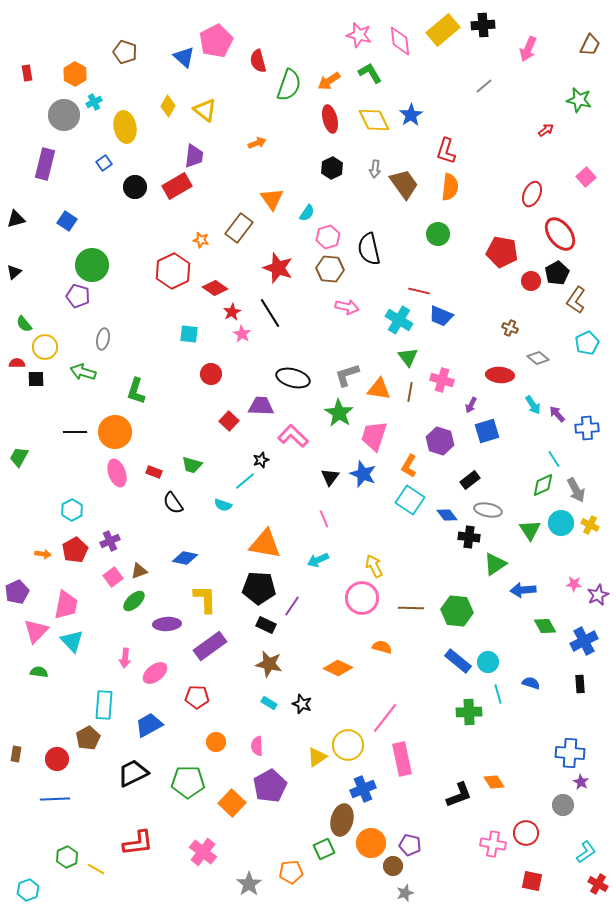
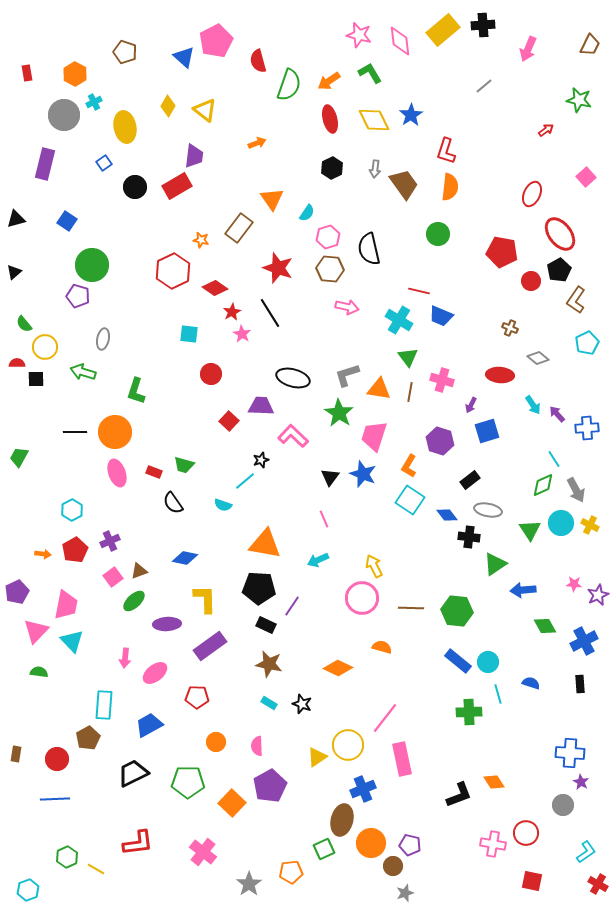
black pentagon at (557, 273): moved 2 px right, 3 px up
green trapezoid at (192, 465): moved 8 px left
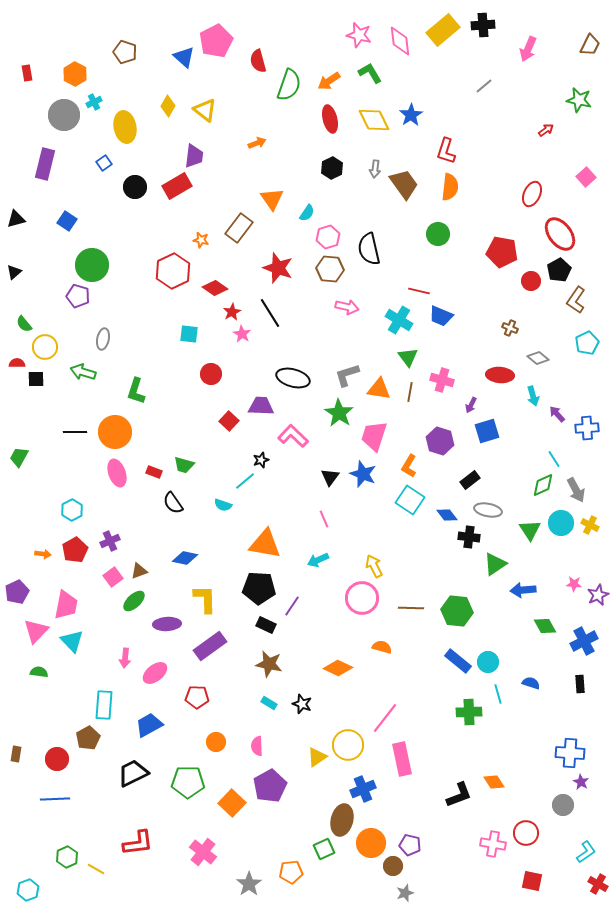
cyan arrow at (533, 405): moved 9 px up; rotated 18 degrees clockwise
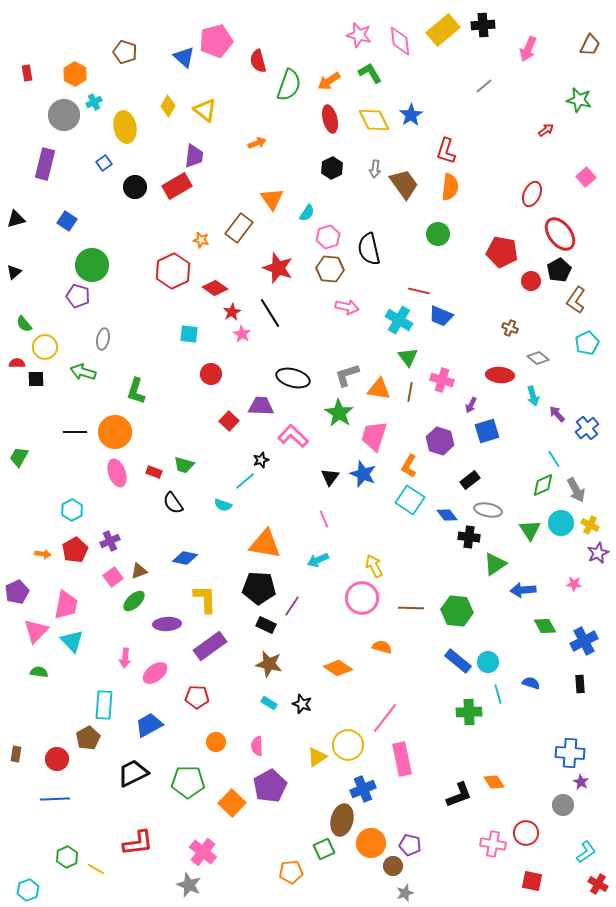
pink pentagon at (216, 41): rotated 12 degrees clockwise
blue cross at (587, 428): rotated 35 degrees counterclockwise
purple star at (598, 595): moved 42 px up
orange diamond at (338, 668): rotated 8 degrees clockwise
gray star at (249, 884): moved 60 px left, 1 px down; rotated 15 degrees counterclockwise
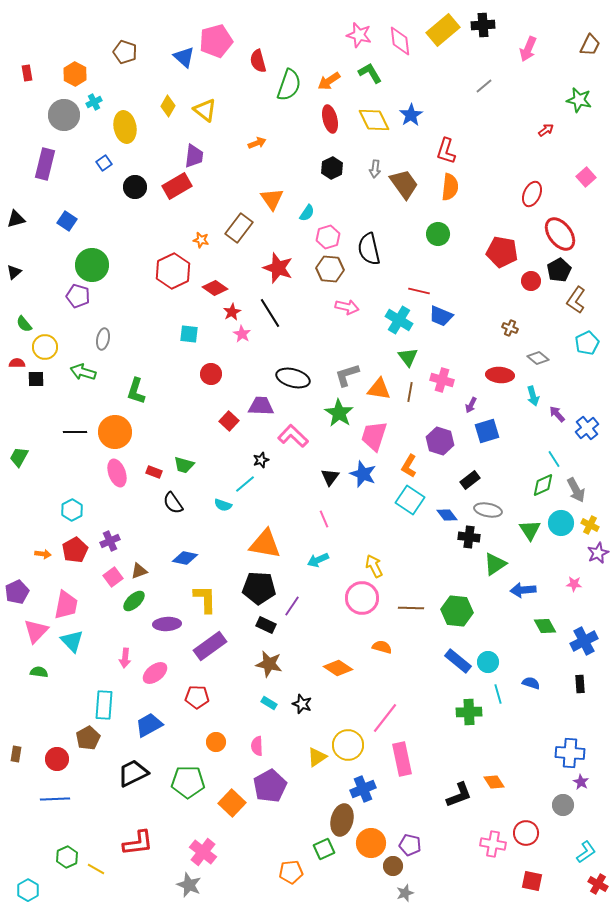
cyan line at (245, 481): moved 3 px down
cyan hexagon at (28, 890): rotated 10 degrees counterclockwise
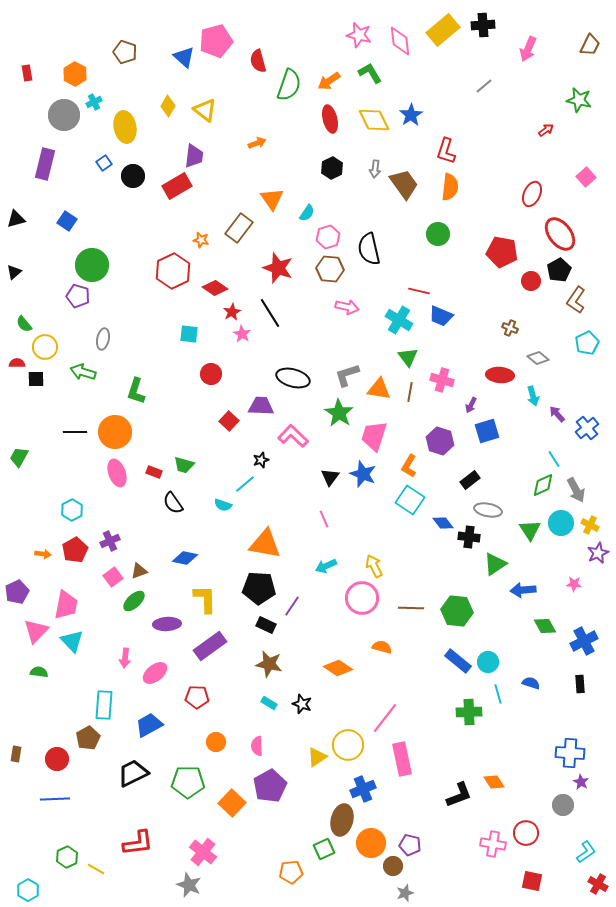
black circle at (135, 187): moved 2 px left, 11 px up
blue diamond at (447, 515): moved 4 px left, 8 px down
cyan arrow at (318, 560): moved 8 px right, 6 px down
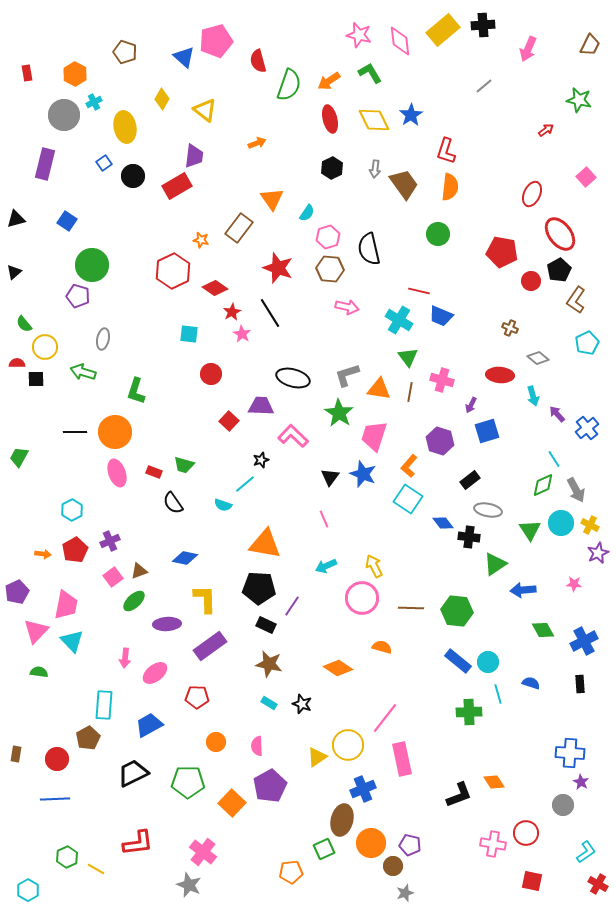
yellow diamond at (168, 106): moved 6 px left, 7 px up
orange L-shape at (409, 466): rotated 10 degrees clockwise
cyan square at (410, 500): moved 2 px left, 1 px up
green diamond at (545, 626): moved 2 px left, 4 px down
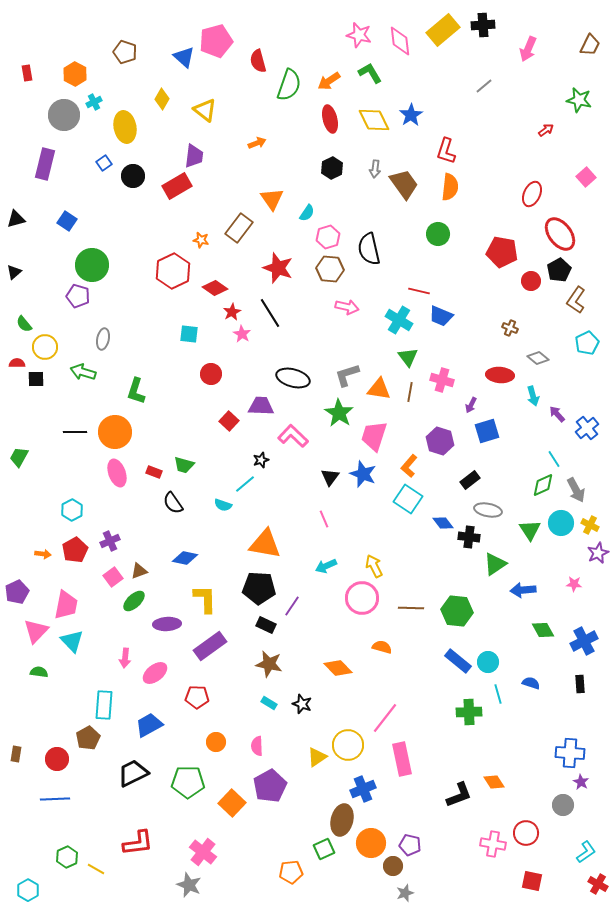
orange diamond at (338, 668): rotated 12 degrees clockwise
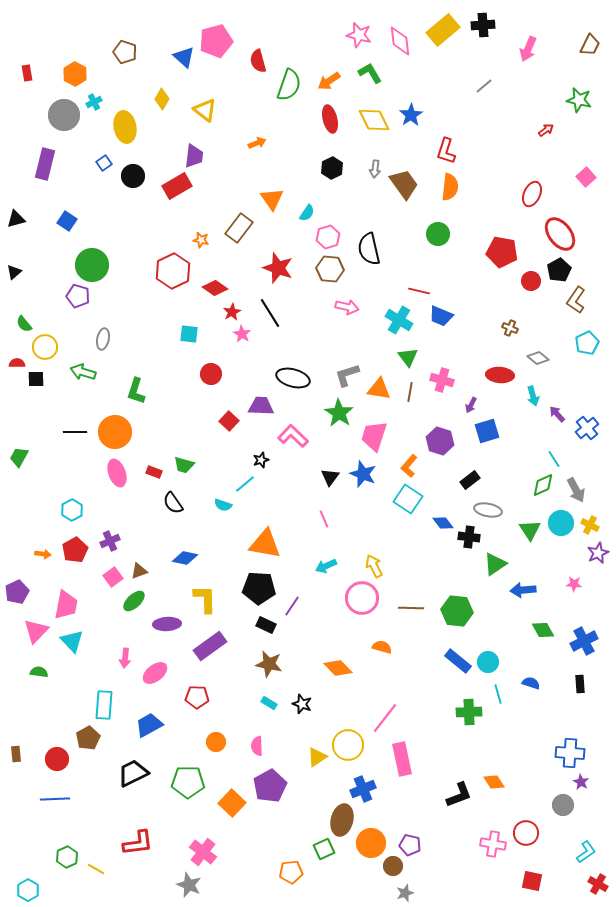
brown rectangle at (16, 754): rotated 14 degrees counterclockwise
